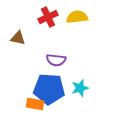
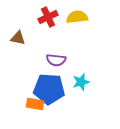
cyan star: moved 1 px right, 6 px up
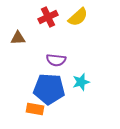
yellow semicircle: moved 1 px right; rotated 145 degrees clockwise
brown triangle: rotated 14 degrees counterclockwise
orange rectangle: moved 5 px down
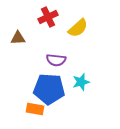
yellow semicircle: moved 11 px down
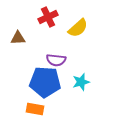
blue pentagon: moved 4 px left, 7 px up
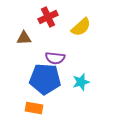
yellow semicircle: moved 3 px right, 1 px up
brown triangle: moved 6 px right
purple semicircle: moved 1 px left, 2 px up
blue pentagon: moved 3 px up
orange rectangle: moved 1 px left, 1 px up
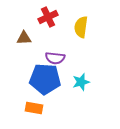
yellow semicircle: rotated 140 degrees clockwise
